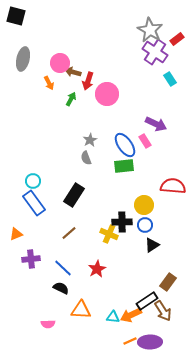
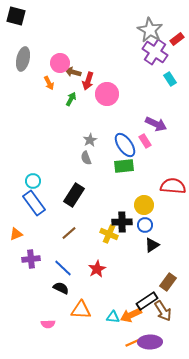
orange line at (130, 341): moved 2 px right, 2 px down
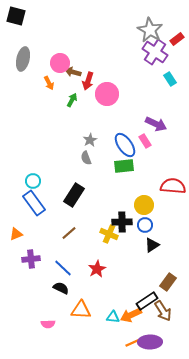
green arrow at (71, 99): moved 1 px right, 1 px down
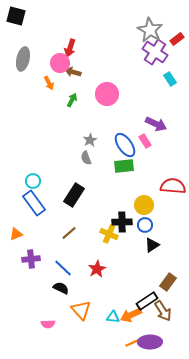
red arrow at (88, 81): moved 18 px left, 33 px up
orange triangle at (81, 310): rotated 45 degrees clockwise
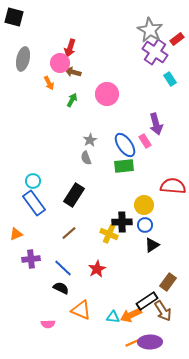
black square at (16, 16): moved 2 px left, 1 px down
purple arrow at (156, 124): rotated 50 degrees clockwise
orange triangle at (81, 310): rotated 25 degrees counterclockwise
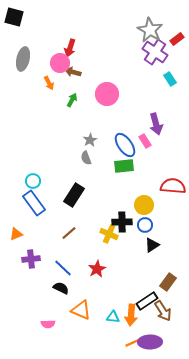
orange arrow at (131, 315): rotated 60 degrees counterclockwise
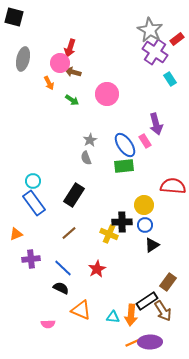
green arrow at (72, 100): rotated 96 degrees clockwise
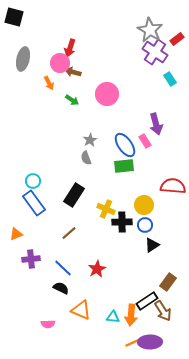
yellow cross at (109, 234): moved 3 px left, 25 px up
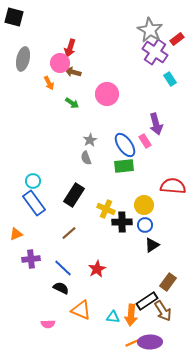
green arrow at (72, 100): moved 3 px down
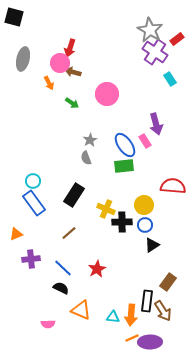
black rectangle at (147, 301): rotated 50 degrees counterclockwise
orange line at (132, 343): moved 5 px up
